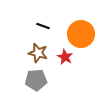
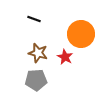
black line: moved 9 px left, 7 px up
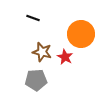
black line: moved 1 px left, 1 px up
brown star: moved 4 px right, 1 px up
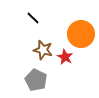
black line: rotated 24 degrees clockwise
brown star: moved 1 px right, 2 px up
gray pentagon: rotated 30 degrees clockwise
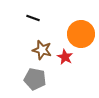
black line: rotated 24 degrees counterclockwise
brown star: moved 1 px left
gray pentagon: moved 1 px left, 1 px up; rotated 15 degrees counterclockwise
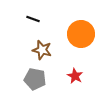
black line: moved 1 px down
red star: moved 10 px right, 19 px down
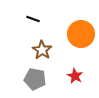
brown star: rotated 18 degrees clockwise
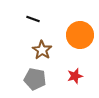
orange circle: moved 1 px left, 1 px down
red star: rotated 28 degrees clockwise
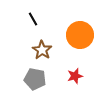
black line: rotated 40 degrees clockwise
